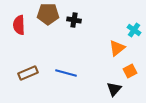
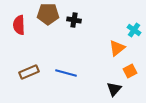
brown rectangle: moved 1 px right, 1 px up
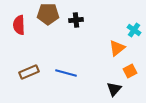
black cross: moved 2 px right; rotated 16 degrees counterclockwise
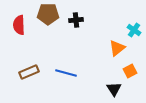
black triangle: rotated 14 degrees counterclockwise
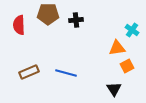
cyan cross: moved 2 px left
orange triangle: rotated 30 degrees clockwise
orange square: moved 3 px left, 5 px up
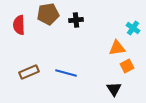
brown pentagon: rotated 10 degrees counterclockwise
cyan cross: moved 1 px right, 2 px up
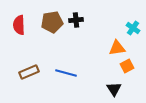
brown pentagon: moved 4 px right, 8 px down
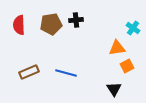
brown pentagon: moved 1 px left, 2 px down
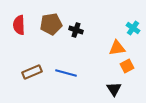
black cross: moved 10 px down; rotated 24 degrees clockwise
brown rectangle: moved 3 px right
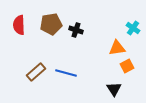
brown rectangle: moved 4 px right; rotated 18 degrees counterclockwise
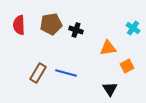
orange triangle: moved 9 px left
brown rectangle: moved 2 px right, 1 px down; rotated 18 degrees counterclockwise
black triangle: moved 4 px left
